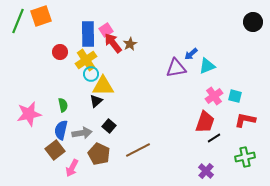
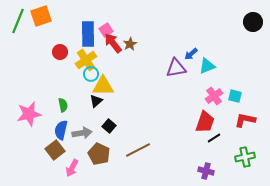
purple cross: rotated 28 degrees counterclockwise
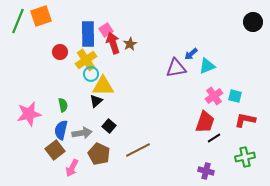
red arrow: rotated 20 degrees clockwise
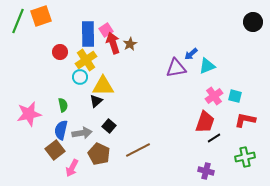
cyan circle: moved 11 px left, 3 px down
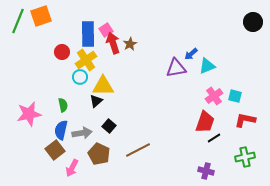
red circle: moved 2 px right
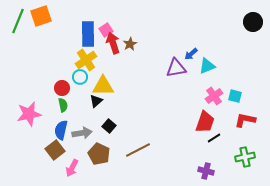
red circle: moved 36 px down
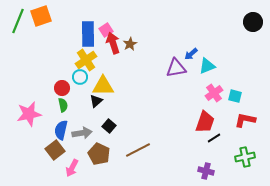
pink cross: moved 3 px up
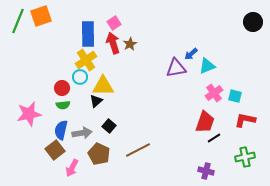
pink square: moved 8 px right, 7 px up
green semicircle: rotated 96 degrees clockwise
